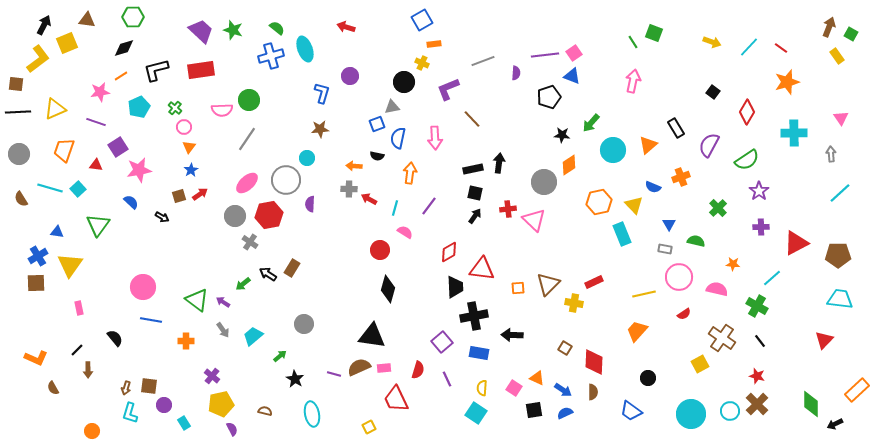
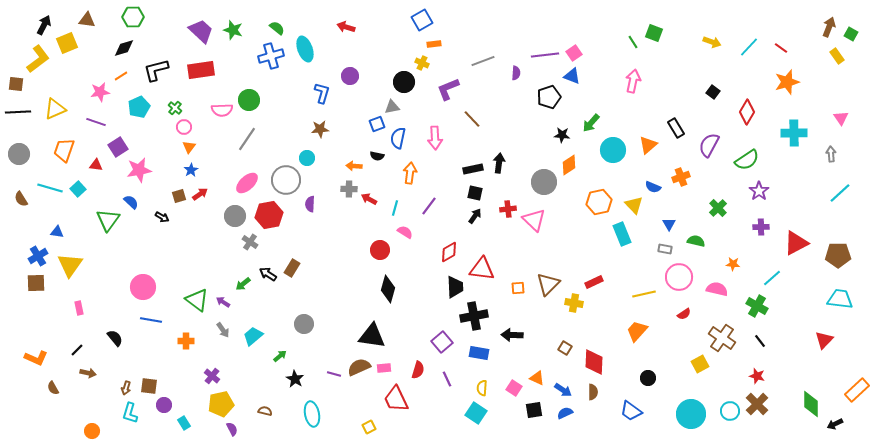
green triangle at (98, 225): moved 10 px right, 5 px up
brown arrow at (88, 370): moved 3 px down; rotated 77 degrees counterclockwise
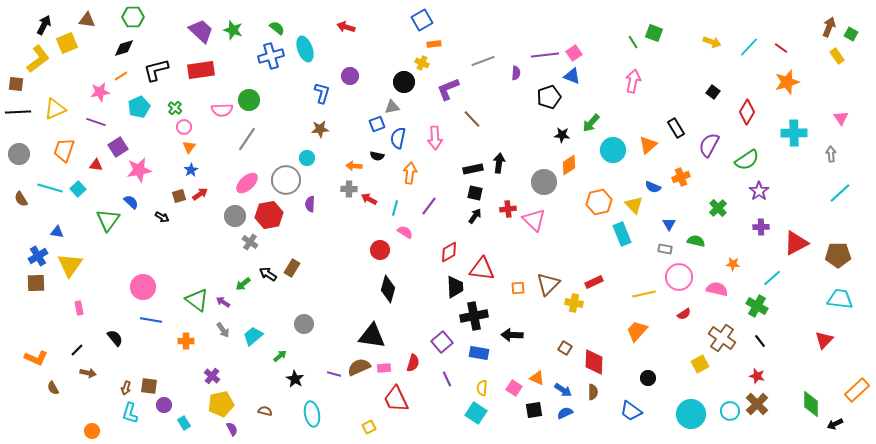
red semicircle at (418, 370): moved 5 px left, 7 px up
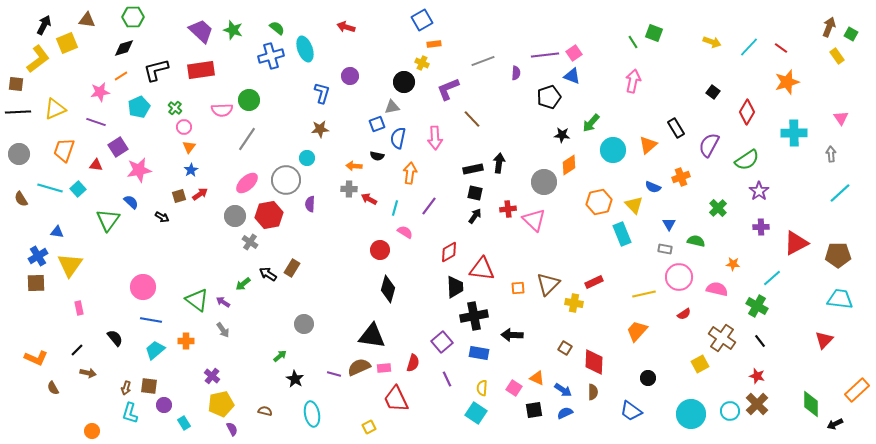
cyan trapezoid at (253, 336): moved 98 px left, 14 px down
